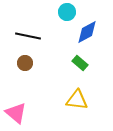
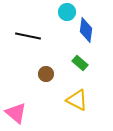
blue diamond: moved 1 px left, 2 px up; rotated 55 degrees counterclockwise
brown circle: moved 21 px right, 11 px down
yellow triangle: rotated 20 degrees clockwise
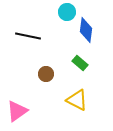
pink triangle: moved 1 px right, 2 px up; rotated 45 degrees clockwise
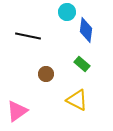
green rectangle: moved 2 px right, 1 px down
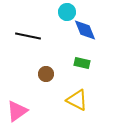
blue diamond: moved 1 px left; rotated 30 degrees counterclockwise
green rectangle: moved 1 px up; rotated 28 degrees counterclockwise
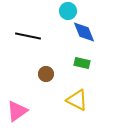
cyan circle: moved 1 px right, 1 px up
blue diamond: moved 1 px left, 2 px down
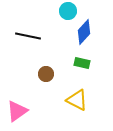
blue diamond: rotated 65 degrees clockwise
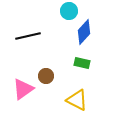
cyan circle: moved 1 px right
black line: rotated 25 degrees counterclockwise
brown circle: moved 2 px down
pink triangle: moved 6 px right, 22 px up
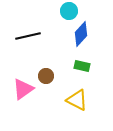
blue diamond: moved 3 px left, 2 px down
green rectangle: moved 3 px down
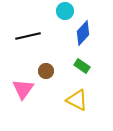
cyan circle: moved 4 px left
blue diamond: moved 2 px right, 1 px up
green rectangle: rotated 21 degrees clockwise
brown circle: moved 5 px up
pink triangle: rotated 20 degrees counterclockwise
